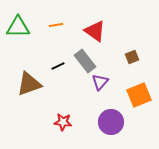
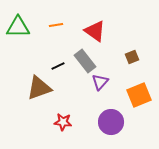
brown triangle: moved 10 px right, 4 px down
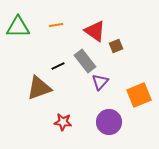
brown square: moved 16 px left, 11 px up
purple circle: moved 2 px left
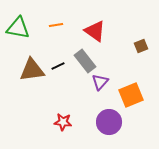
green triangle: moved 1 px down; rotated 10 degrees clockwise
brown square: moved 25 px right
brown triangle: moved 7 px left, 18 px up; rotated 12 degrees clockwise
orange square: moved 8 px left
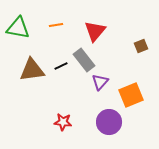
red triangle: rotated 35 degrees clockwise
gray rectangle: moved 1 px left, 1 px up
black line: moved 3 px right
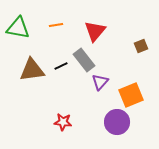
purple circle: moved 8 px right
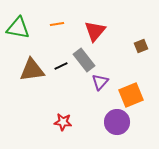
orange line: moved 1 px right, 1 px up
